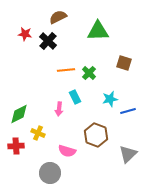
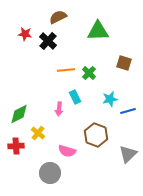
yellow cross: rotated 16 degrees clockwise
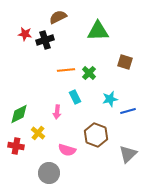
black cross: moved 3 px left, 1 px up; rotated 30 degrees clockwise
brown square: moved 1 px right, 1 px up
pink arrow: moved 2 px left, 3 px down
red cross: rotated 14 degrees clockwise
pink semicircle: moved 1 px up
gray circle: moved 1 px left
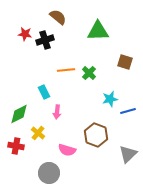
brown semicircle: rotated 66 degrees clockwise
cyan rectangle: moved 31 px left, 5 px up
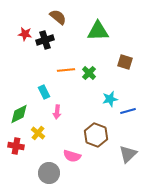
pink semicircle: moved 5 px right, 6 px down
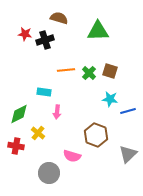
brown semicircle: moved 1 px right, 1 px down; rotated 24 degrees counterclockwise
brown square: moved 15 px left, 9 px down
cyan rectangle: rotated 56 degrees counterclockwise
cyan star: rotated 21 degrees clockwise
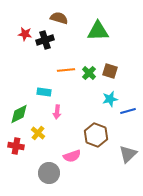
cyan star: rotated 21 degrees counterclockwise
pink semicircle: rotated 36 degrees counterclockwise
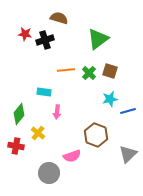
green triangle: moved 8 px down; rotated 35 degrees counterclockwise
green diamond: rotated 25 degrees counterclockwise
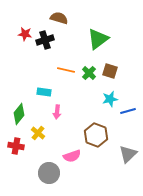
orange line: rotated 18 degrees clockwise
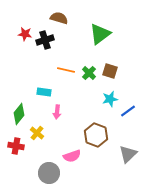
green triangle: moved 2 px right, 5 px up
blue line: rotated 21 degrees counterclockwise
yellow cross: moved 1 px left
